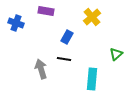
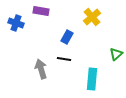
purple rectangle: moved 5 px left
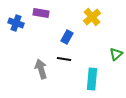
purple rectangle: moved 2 px down
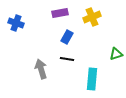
purple rectangle: moved 19 px right; rotated 21 degrees counterclockwise
yellow cross: rotated 18 degrees clockwise
green triangle: rotated 24 degrees clockwise
black line: moved 3 px right
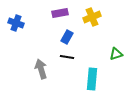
black line: moved 2 px up
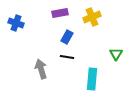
green triangle: rotated 40 degrees counterclockwise
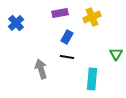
blue cross: rotated 28 degrees clockwise
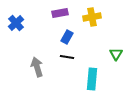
yellow cross: rotated 12 degrees clockwise
gray arrow: moved 4 px left, 2 px up
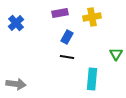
gray arrow: moved 21 px left, 17 px down; rotated 114 degrees clockwise
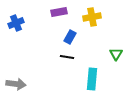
purple rectangle: moved 1 px left, 1 px up
blue cross: rotated 21 degrees clockwise
blue rectangle: moved 3 px right
